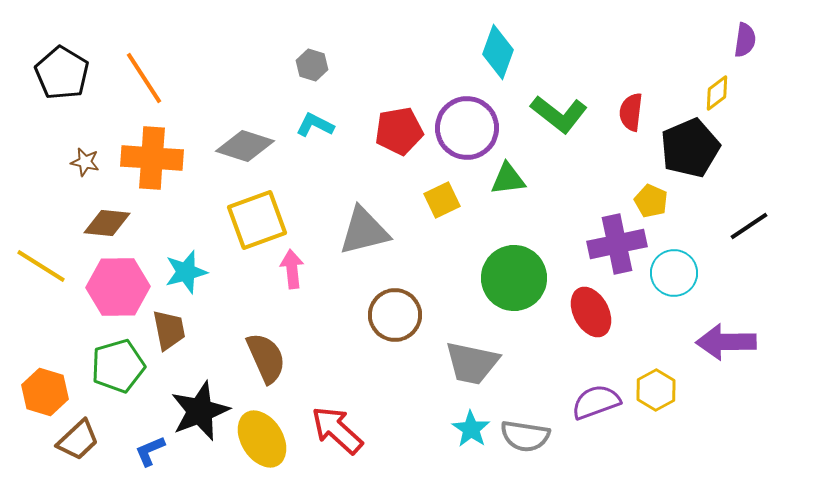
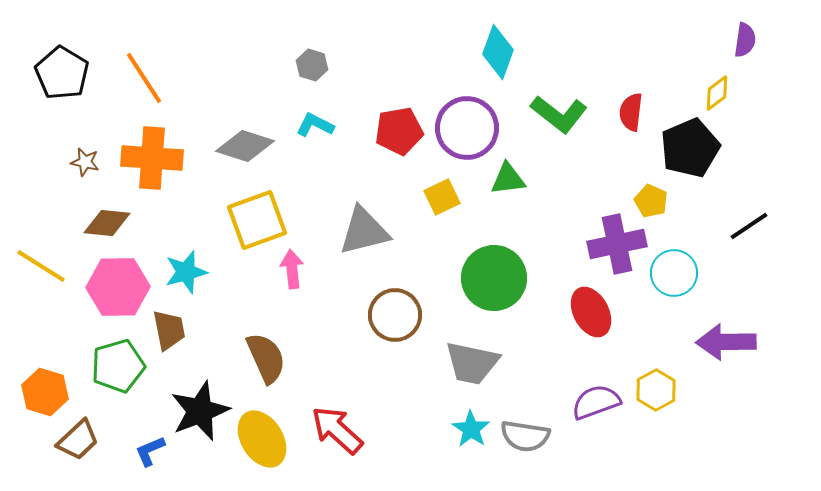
yellow square at (442, 200): moved 3 px up
green circle at (514, 278): moved 20 px left
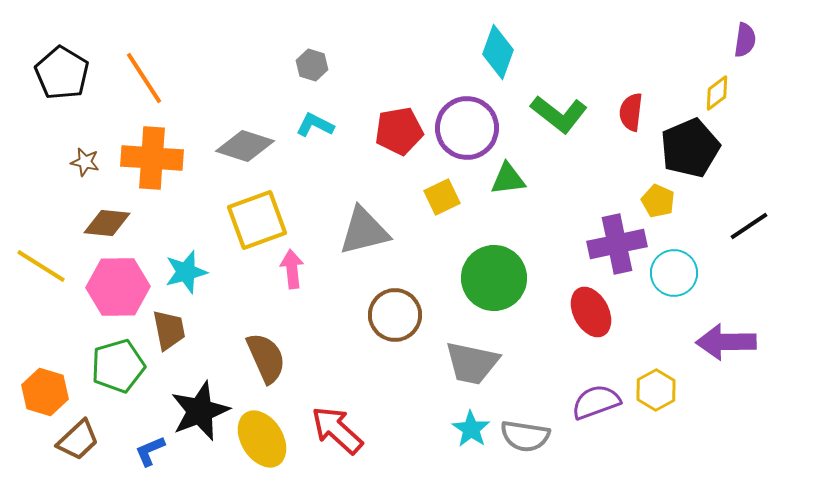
yellow pentagon at (651, 201): moved 7 px right
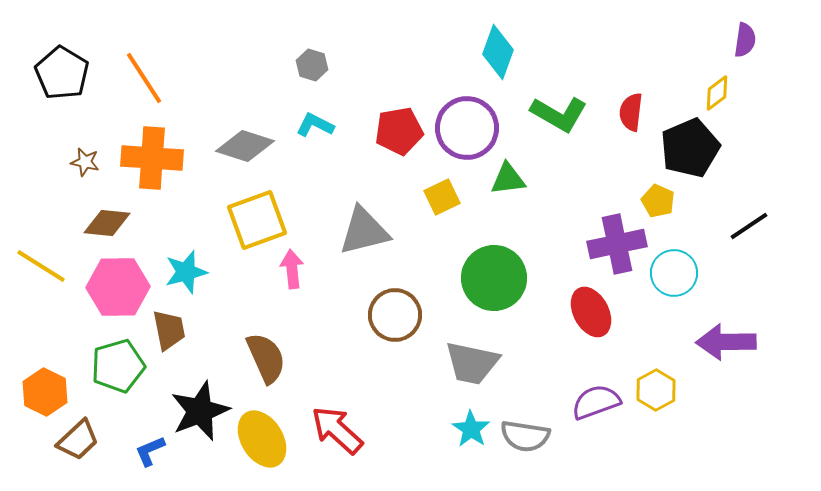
green L-shape at (559, 114): rotated 8 degrees counterclockwise
orange hexagon at (45, 392): rotated 9 degrees clockwise
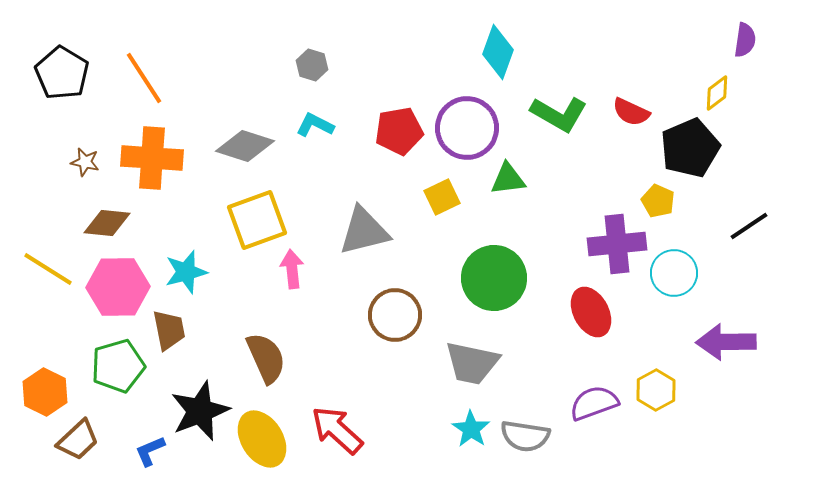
red semicircle at (631, 112): rotated 72 degrees counterclockwise
purple cross at (617, 244): rotated 6 degrees clockwise
yellow line at (41, 266): moved 7 px right, 3 px down
purple semicircle at (596, 402): moved 2 px left, 1 px down
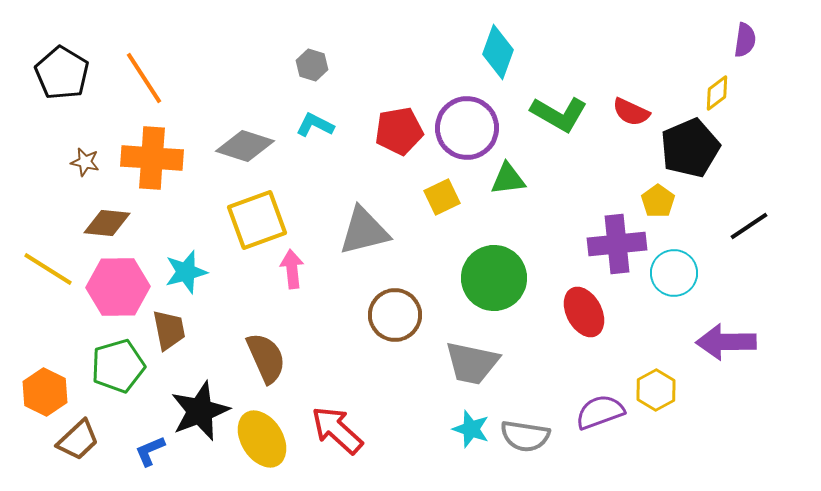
yellow pentagon at (658, 201): rotated 12 degrees clockwise
red ellipse at (591, 312): moved 7 px left
purple semicircle at (594, 403): moved 6 px right, 9 px down
cyan star at (471, 429): rotated 15 degrees counterclockwise
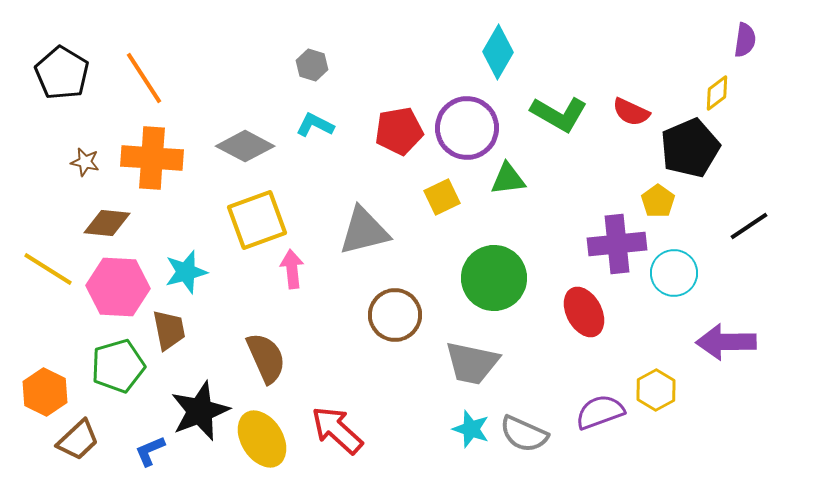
cyan diamond at (498, 52): rotated 10 degrees clockwise
gray diamond at (245, 146): rotated 10 degrees clockwise
pink hexagon at (118, 287): rotated 4 degrees clockwise
gray semicircle at (525, 436): moved 1 px left, 2 px up; rotated 15 degrees clockwise
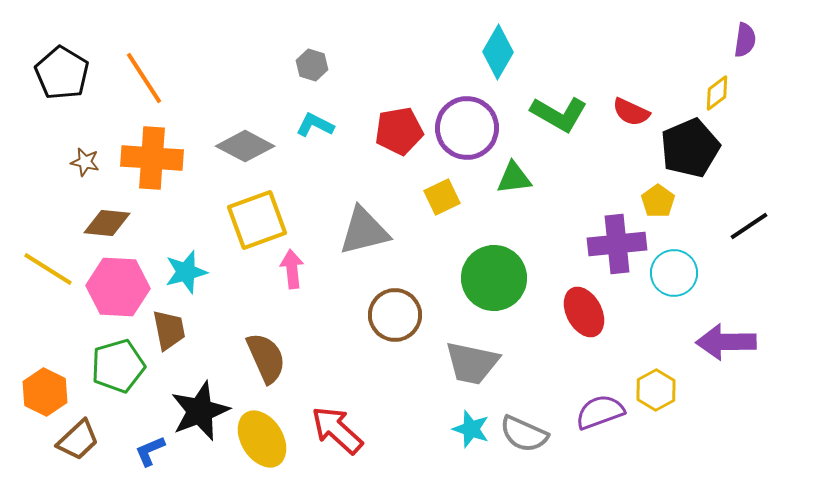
green triangle at (508, 179): moved 6 px right, 1 px up
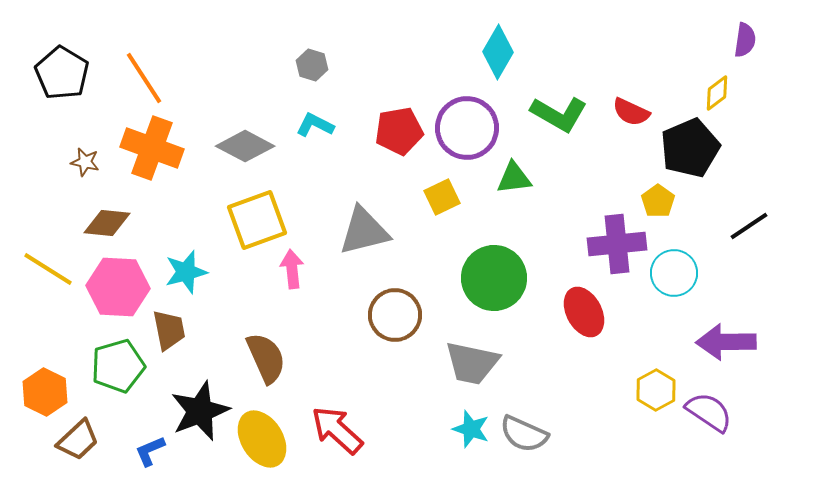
orange cross at (152, 158): moved 10 px up; rotated 16 degrees clockwise
purple semicircle at (600, 412): moved 109 px right; rotated 54 degrees clockwise
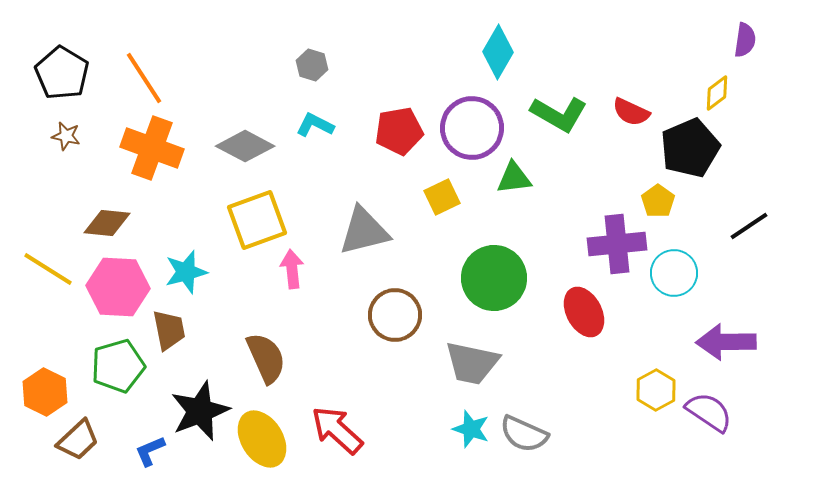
purple circle at (467, 128): moved 5 px right
brown star at (85, 162): moved 19 px left, 26 px up
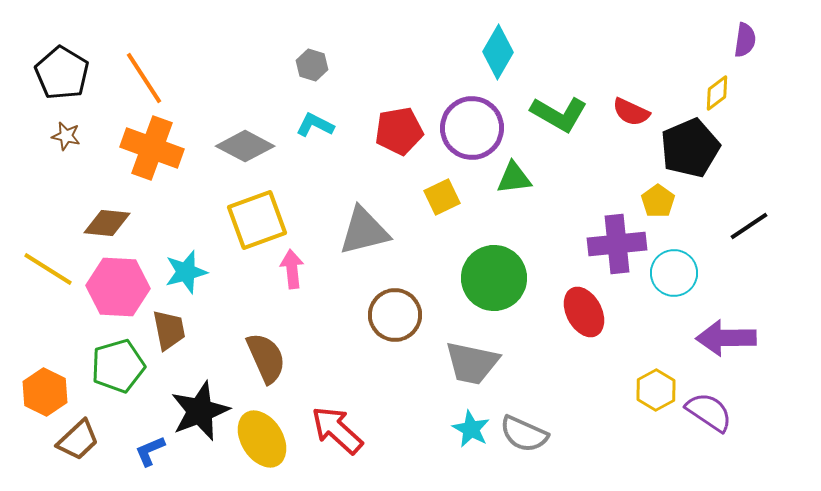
purple arrow at (726, 342): moved 4 px up
cyan star at (471, 429): rotated 9 degrees clockwise
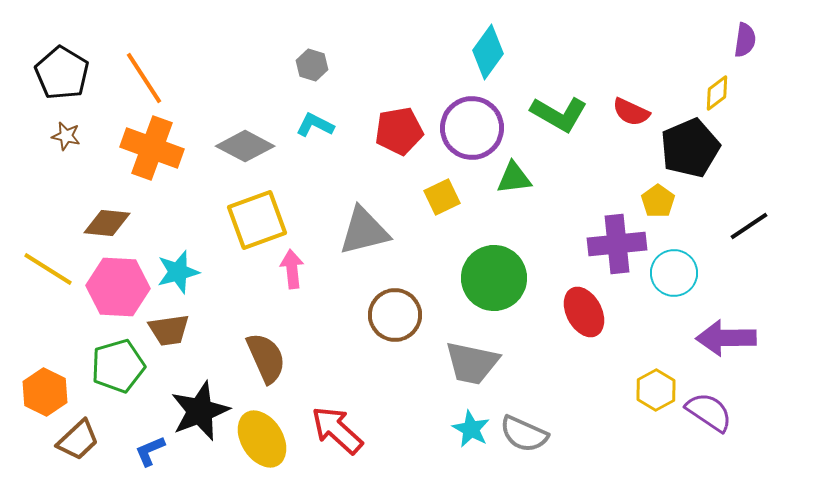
cyan diamond at (498, 52): moved 10 px left; rotated 6 degrees clockwise
cyan star at (186, 272): moved 8 px left
brown trapezoid at (169, 330): rotated 93 degrees clockwise
